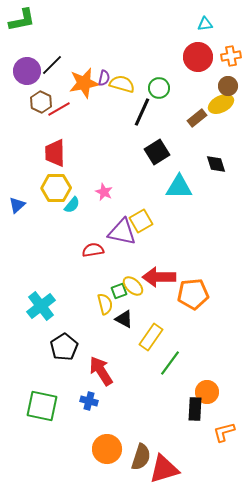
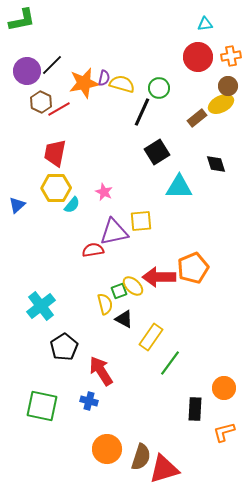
red trapezoid at (55, 153): rotated 12 degrees clockwise
yellow square at (141, 221): rotated 25 degrees clockwise
purple triangle at (122, 232): moved 8 px left; rotated 24 degrees counterclockwise
orange pentagon at (193, 294): moved 26 px up; rotated 16 degrees counterclockwise
orange circle at (207, 392): moved 17 px right, 4 px up
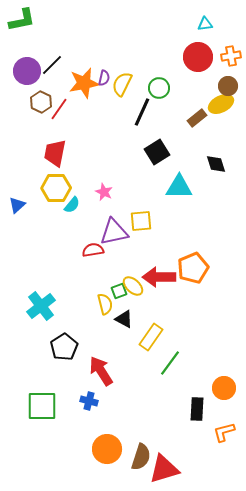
yellow semicircle at (122, 84): rotated 80 degrees counterclockwise
red line at (59, 109): rotated 25 degrees counterclockwise
green square at (42, 406): rotated 12 degrees counterclockwise
black rectangle at (195, 409): moved 2 px right
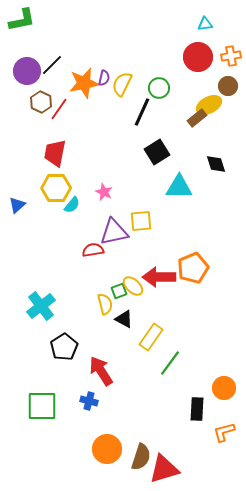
yellow ellipse at (221, 104): moved 12 px left, 1 px down
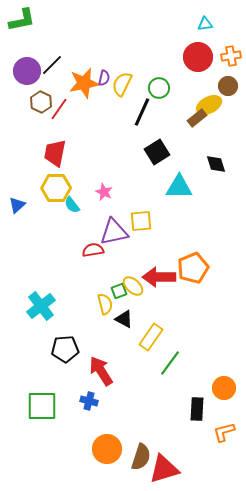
cyan semicircle at (72, 205): rotated 102 degrees clockwise
black pentagon at (64, 347): moved 1 px right, 2 px down; rotated 28 degrees clockwise
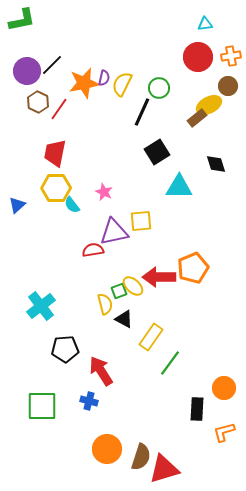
brown hexagon at (41, 102): moved 3 px left
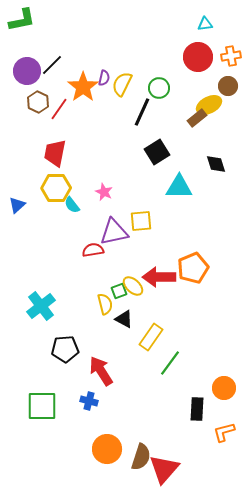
orange star at (84, 83): moved 1 px left, 4 px down; rotated 24 degrees counterclockwise
red triangle at (164, 469): rotated 32 degrees counterclockwise
